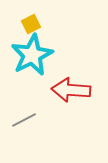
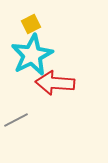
red arrow: moved 16 px left, 7 px up
gray line: moved 8 px left
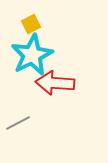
gray line: moved 2 px right, 3 px down
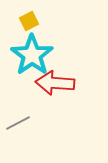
yellow square: moved 2 px left, 3 px up
cyan star: rotated 9 degrees counterclockwise
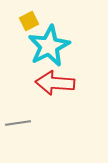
cyan star: moved 17 px right, 9 px up; rotated 9 degrees clockwise
gray line: rotated 20 degrees clockwise
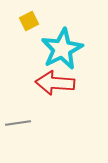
cyan star: moved 13 px right, 3 px down
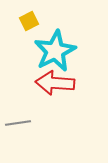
cyan star: moved 7 px left, 2 px down
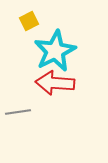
gray line: moved 11 px up
